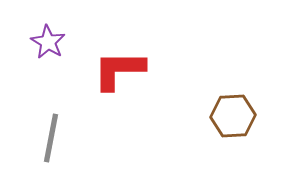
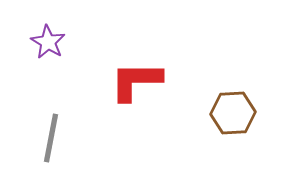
red L-shape: moved 17 px right, 11 px down
brown hexagon: moved 3 px up
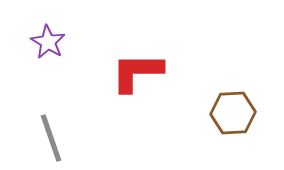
red L-shape: moved 1 px right, 9 px up
gray line: rotated 30 degrees counterclockwise
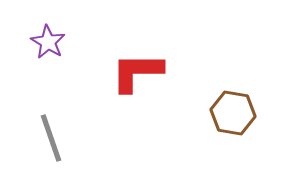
brown hexagon: rotated 12 degrees clockwise
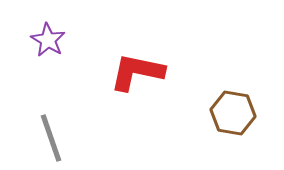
purple star: moved 2 px up
red L-shape: rotated 12 degrees clockwise
